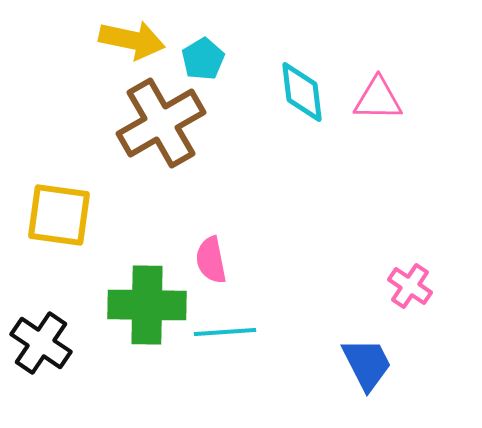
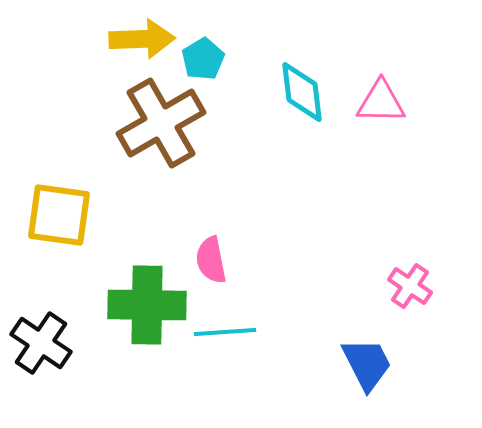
yellow arrow: moved 10 px right, 1 px up; rotated 14 degrees counterclockwise
pink triangle: moved 3 px right, 3 px down
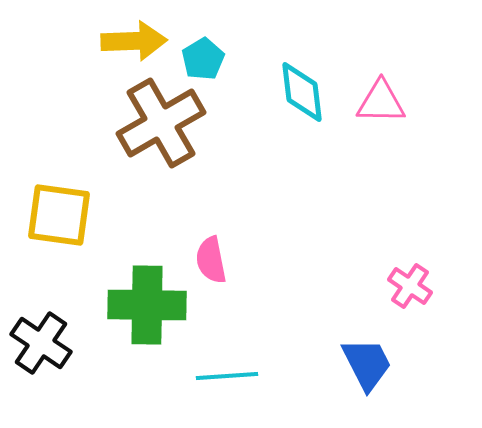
yellow arrow: moved 8 px left, 2 px down
cyan line: moved 2 px right, 44 px down
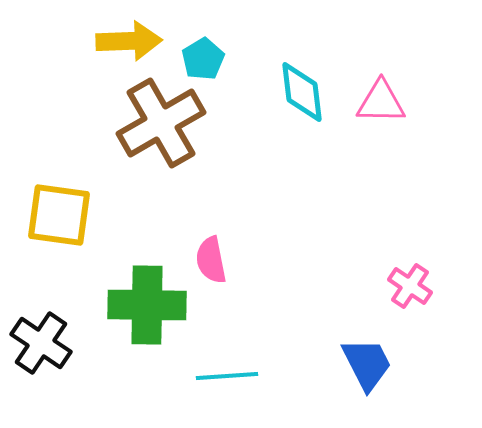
yellow arrow: moved 5 px left
